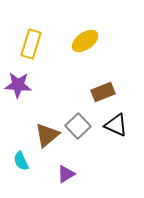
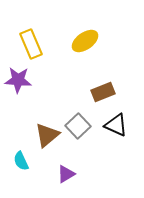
yellow rectangle: rotated 40 degrees counterclockwise
purple star: moved 5 px up
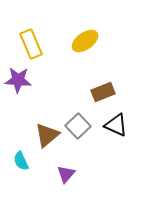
purple triangle: rotated 18 degrees counterclockwise
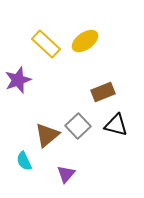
yellow rectangle: moved 15 px right; rotated 24 degrees counterclockwise
purple star: rotated 24 degrees counterclockwise
black triangle: rotated 10 degrees counterclockwise
cyan semicircle: moved 3 px right
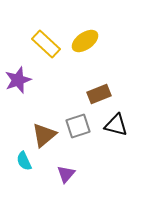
brown rectangle: moved 4 px left, 2 px down
gray square: rotated 25 degrees clockwise
brown triangle: moved 3 px left
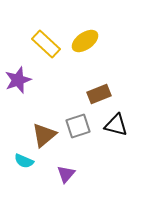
cyan semicircle: rotated 42 degrees counterclockwise
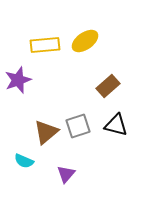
yellow rectangle: moved 1 px left, 1 px down; rotated 48 degrees counterclockwise
brown rectangle: moved 9 px right, 8 px up; rotated 20 degrees counterclockwise
brown triangle: moved 2 px right, 3 px up
